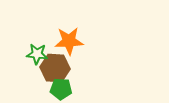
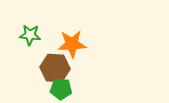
orange star: moved 3 px right, 3 px down
green star: moved 7 px left, 19 px up
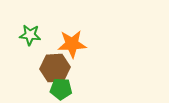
brown hexagon: rotated 8 degrees counterclockwise
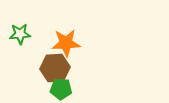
green star: moved 10 px left, 1 px up; rotated 10 degrees counterclockwise
orange star: moved 6 px left, 1 px up
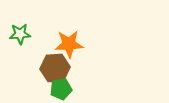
orange star: moved 3 px right, 1 px down
green pentagon: rotated 15 degrees counterclockwise
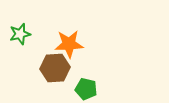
green star: rotated 10 degrees counterclockwise
green pentagon: moved 25 px right; rotated 25 degrees clockwise
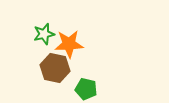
green star: moved 24 px right
brown hexagon: rotated 16 degrees clockwise
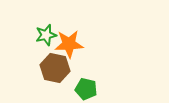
green star: moved 2 px right, 1 px down
